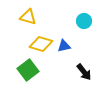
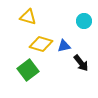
black arrow: moved 3 px left, 9 px up
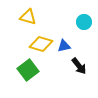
cyan circle: moved 1 px down
black arrow: moved 2 px left, 3 px down
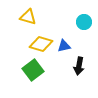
black arrow: rotated 48 degrees clockwise
green square: moved 5 px right
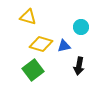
cyan circle: moved 3 px left, 5 px down
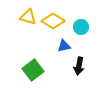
yellow diamond: moved 12 px right, 23 px up; rotated 15 degrees clockwise
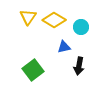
yellow triangle: rotated 48 degrees clockwise
yellow diamond: moved 1 px right, 1 px up
blue triangle: moved 1 px down
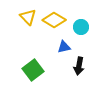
yellow triangle: rotated 18 degrees counterclockwise
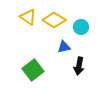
yellow triangle: rotated 12 degrees counterclockwise
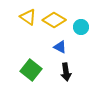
blue triangle: moved 4 px left; rotated 40 degrees clockwise
black arrow: moved 13 px left, 6 px down; rotated 18 degrees counterclockwise
green square: moved 2 px left; rotated 15 degrees counterclockwise
